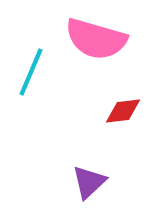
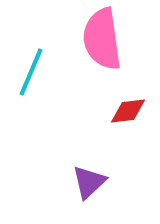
pink semicircle: moved 6 px right; rotated 66 degrees clockwise
red diamond: moved 5 px right
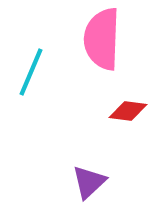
pink semicircle: rotated 10 degrees clockwise
red diamond: rotated 15 degrees clockwise
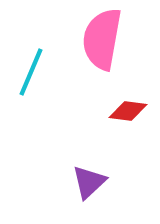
pink semicircle: rotated 8 degrees clockwise
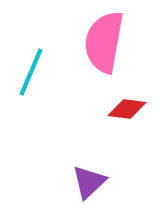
pink semicircle: moved 2 px right, 3 px down
red diamond: moved 1 px left, 2 px up
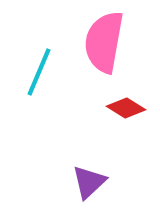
cyan line: moved 8 px right
red diamond: moved 1 px left, 1 px up; rotated 24 degrees clockwise
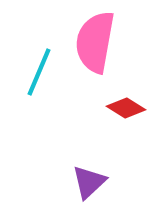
pink semicircle: moved 9 px left
